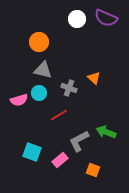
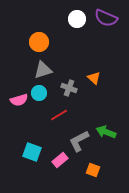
gray triangle: rotated 30 degrees counterclockwise
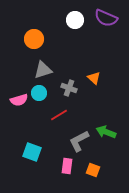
white circle: moved 2 px left, 1 px down
orange circle: moved 5 px left, 3 px up
pink rectangle: moved 7 px right, 6 px down; rotated 42 degrees counterclockwise
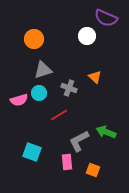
white circle: moved 12 px right, 16 px down
orange triangle: moved 1 px right, 1 px up
pink rectangle: moved 4 px up; rotated 14 degrees counterclockwise
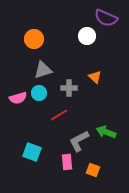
gray cross: rotated 21 degrees counterclockwise
pink semicircle: moved 1 px left, 2 px up
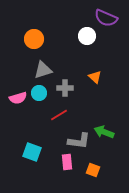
gray cross: moved 4 px left
green arrow: moved 2 px left
gray L-shape: rotated 145 degrees counterclockwise
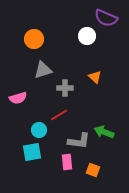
cyan circle: moved 37 px down
cyan square: rotated 30 degrees counterclockwise
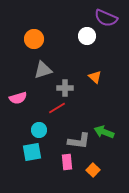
red line: moved 2 px left, 7 px up
orange square: rotated 24 degrees clockwise
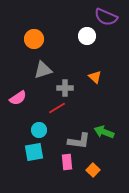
purple semicircle: moved 1 px up
pink semicircle: rotated 18 degrees counterclockwise
cyan square: moved 2 px right
